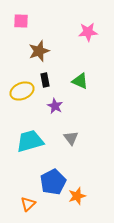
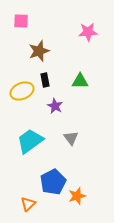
green triangle: rotated 24 degrees counterclockwise
cyan trapezoid: rotated 20 degrees counterclockwise
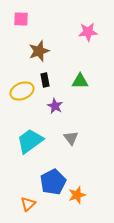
pink square: moved 2 px up
orange star: moved 1 px up
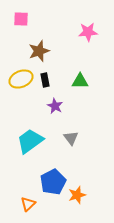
yellow ellipse: moved 1 px left, 12 px up
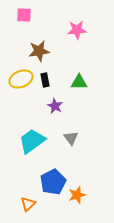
pink square: moved 3 px right, 4 px up
pink star: moved 11 px left, 2 px up
brown star: rotated 10 degrees clockwise
green triangle: moved 1 px left, 1 px down
cyan trapezoid: moved 2 px right
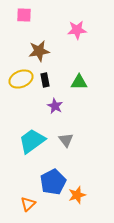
gray triangle: moved 5 px left, 2 px down
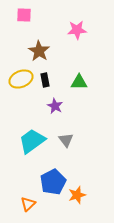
brown star: rotated 30 degrees counterclockwise
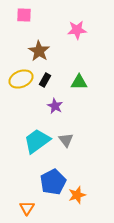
black rectangle: rotated 40 degrees clockwise
cyan trapezoid: moved 5 px right
orange triangle: moved 1 px left, 4 px down; rotated 14 degrees counterclockwise
